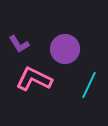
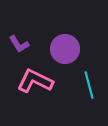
pink L-shape: moved 1 px right, 2 px down
cyan line: rotated 40 degrees counterclockwise
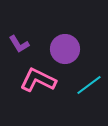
pink L-shape: moved 3 px right, 1 px up
cyan line: rotated 68 degrees clockwise
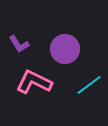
pink L-shape: moved 4 px left, 2 px down
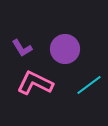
purple L-shape: moved 3 px right, 4 px down
pink L-shape: moved 1 px right, 1 px down
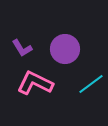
cyan line: moved 2 px right, 1 px up
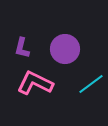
purple L-shape: rotated 45 degrees clockwise
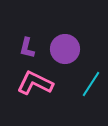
purple L-shape: moved 5 px right
cyan line: rotated 20 degrees counterclockwise
